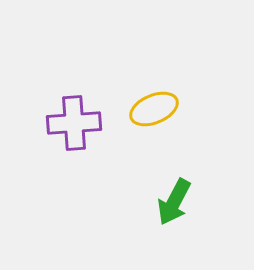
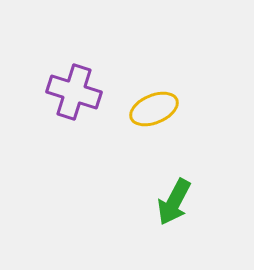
purple cross: moved 31 px up; rotated 22 degrees clockwise
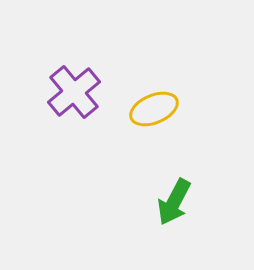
purple cross: rotated 32 degrees clockwise
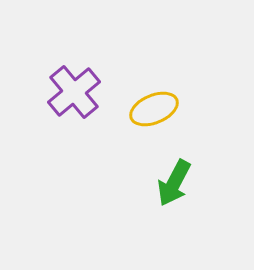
green arrow: moved 19 px up
